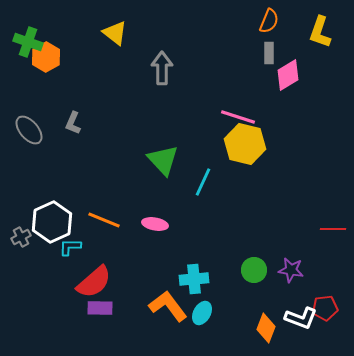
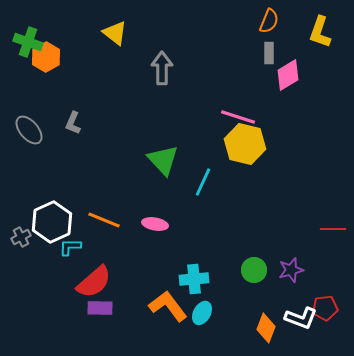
purple star: rotated 25 degrees counterclockwise
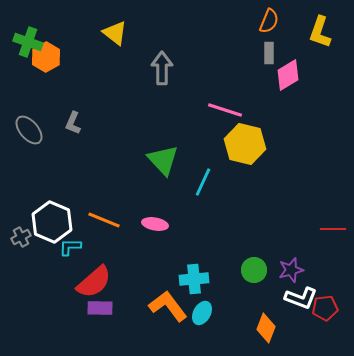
pink line: moved 13 px left, 7 px up
white hexagon: rotated 12 degrees counterclockwise
white L-shape: moved 20 px up
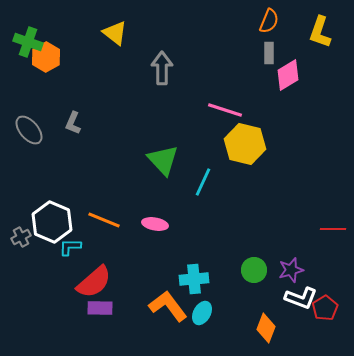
red pentagon: rotated 25 degrees counterclockwise
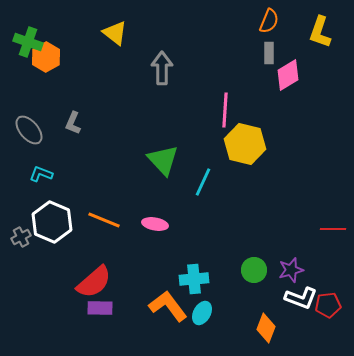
pink line: rotated 76 degrees clockwise
cyan L-shape: moved 29 px left, 73 px up; rotated 20 degrees clockwise
red pentagon: moved 3 px right, 3 px up; rotated 25 degrees clockwise
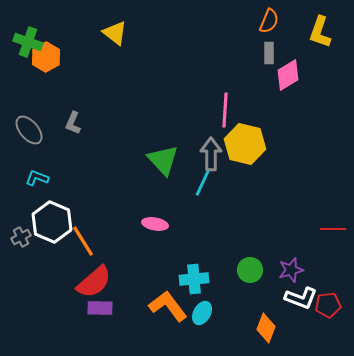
gray arrow: moved 49 px right, 86 px down
cyan L-shape: moved 4 px left, 4 px down
orange line: moved 21 px left, 21 px down; rotated 36 degrees clockwise
green circle: moved 4 px left
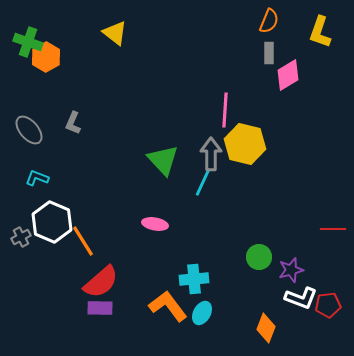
green circle: moved 9 px right, 13 px up
red semicircle: moved 7 px right
